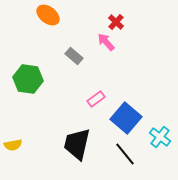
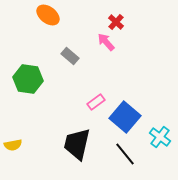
gray rectangle: moved 4 px left
pink rectangle: moved 3 px down
blue square: moved 1 px left, 1 px up
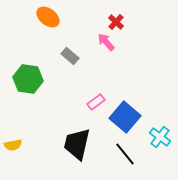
orange ellipse: moved 2 px down
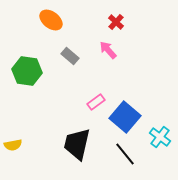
orange ellipse: moved 3 px right, 3 px down
pink arrow: moved 2 px right, 8 px down
green hexagon: moved 1 px left, 8 px up
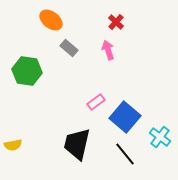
pink arrow: rotated 24 degrees clockwise
gray rectangle: moved 1 px left, 8 px up
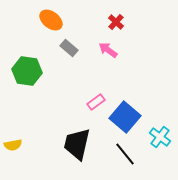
pink arrow: rotated 36 degrees counterclockwise
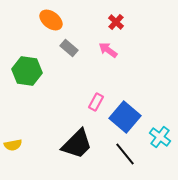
pink rectangle: rotated 24 degrees counterclockwise
black trapezoid: rotated 148 degrees counterclockwise
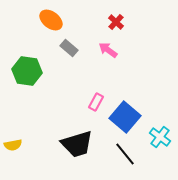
black trapezoid: rotated 28 degrees clockwise
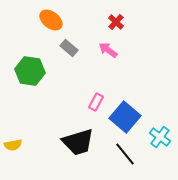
green hexagon: moved 3 px right
black trapezoid: moved 1 px right, 2 px up
